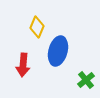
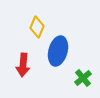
green cross: moved 3 px left, 2 px up
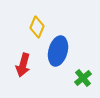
red arrow: rotated 10 degrees clockwise
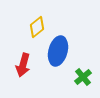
yellow diamond: rotated 30 degrees clockwise
green cross: moved 1 px up
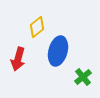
red arrow: moved 5 px left, 6 px up
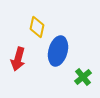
yellow diamond: rotated 40 degrees counterclockwise
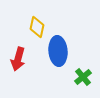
blue ellipse: rotated 20 degrees counterclockwise
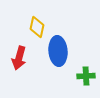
red arrow: moved 1 px right, 1 px up
green cross: moved 3 px right, 1 px up; rotated 36 degrees clockwise
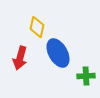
blue ellipse: moved 2 px down; rotated 24 degrees counterclockwise
red arrow: moved 1 px right
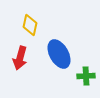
yellow diamond: moved 7 px left, 2 px up
blue ellipse: moved 1 px right, 1 px down
